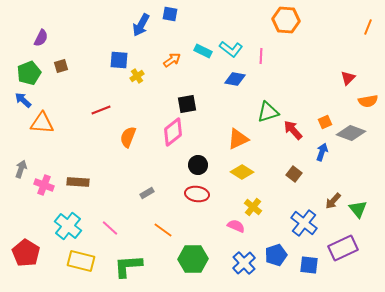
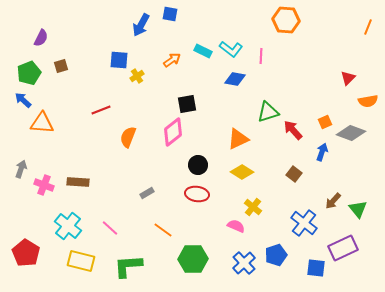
blue square at (309, 265): moved 7 px right, 3 px down
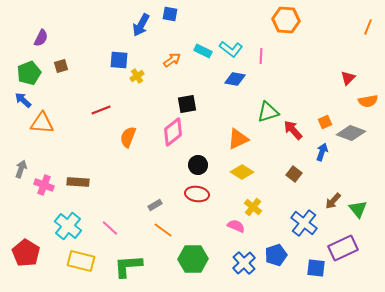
gray rectangle at (147, 193): moved 8 px right, 12 px down
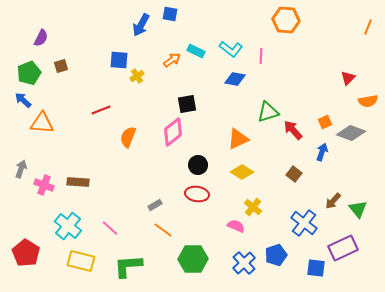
cyan rectangle at (203, 51): moved 7 px left
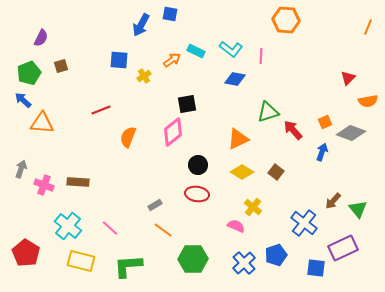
yellow cross at (137, 76): moved 7 px right
brown square at (294, 174): moved 18 px left, 2 px up
